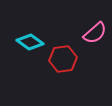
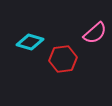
cyan diamond: rotated 20 degrees counterclockwise
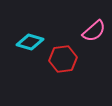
pink semicircle: moved 1 px left, 2 px up
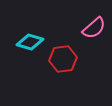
pink semicircle: moved 3 px up
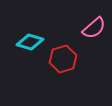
red hexagon: rotated 8 degrees counterclockwise
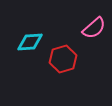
cyan diamond: rotated 20 degrees counterclockwise
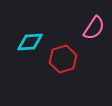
pink semicircle: rotated 15 degrees counterclockwise
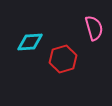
pink semicircle: rotated 50 degrees counterclockwise
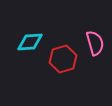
pink semicircle: moved 1 px right, 15 px down
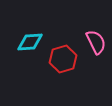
pink semicircle: moved 1 px right, 1 px up; rotated 10 degrees counterclockwise
